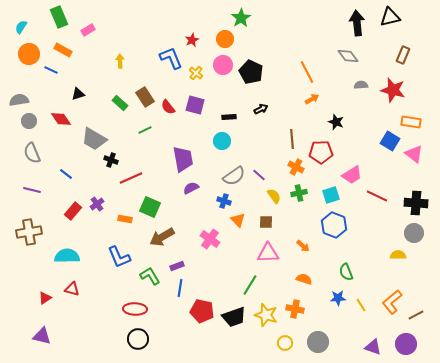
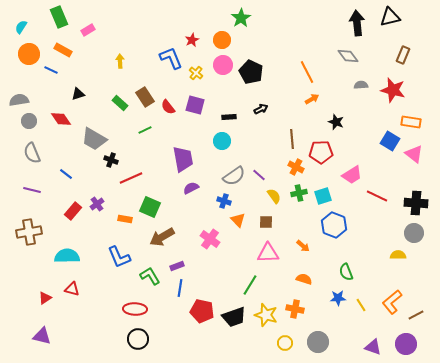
orange circle at (225, 39): moved 3 px left, 1 px down
cyan square at (331, 195): moved 8 px left, 1 px down
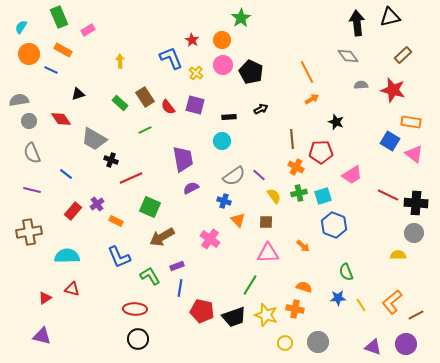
red star at (192, 40): rotated 16 degrees counterclockwise
brown rectangle at (403, 55): rotated 24 degrees clockwise
red line at (377, 196): moved 11 px right, 1 px up
orange rectangle at (125, 219): moved 9 px left, 2 px down; rotated 16 degrees clockwise
orange semicircle at (304, 279): moved 8 px down
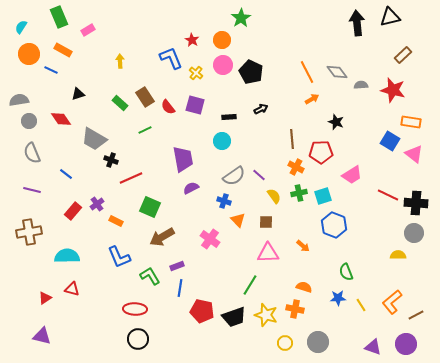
gray diamond at (348, 56): moved 11 px left, 16 px down
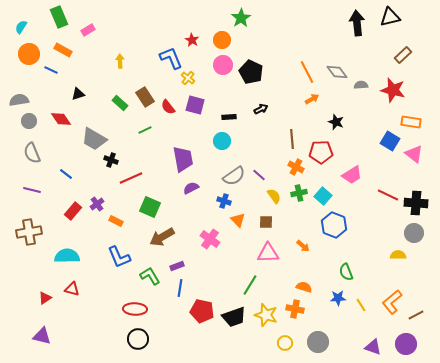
yellow cross at (196, 73): moved 8 px left, 5 px down
cyan square at (323, 196): rotated 30 degrees counterclockwise
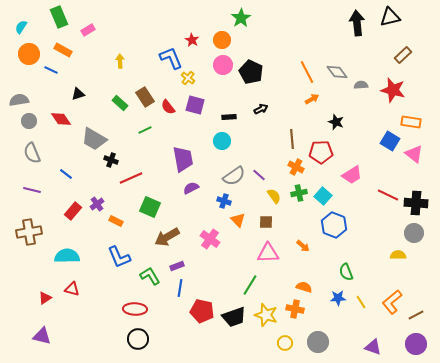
brown arrow at (162, 237): moved 5 px right
yellow line at (361, 305): moved 3 px up
purple circle at (406, 344): moved 10 px right
